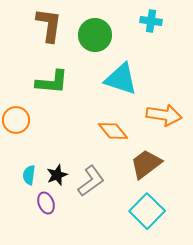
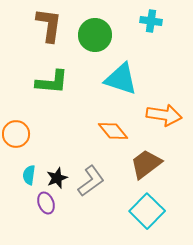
orange circle: moved 14 px down
black star: moved 3 px down
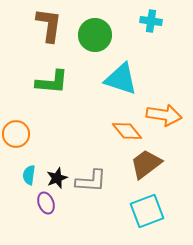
orange diamond: moved 14 px right
gray L-shape: rotated 40 degrees clockwise
cyan square: rotated 24 degrees clockwise
